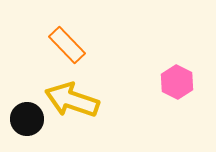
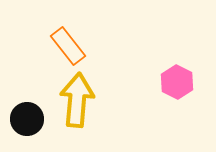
orange rectangle: moved 1 px right, 1 px down; rotated 6 degrees clockwise
yellow arrow: moved 5 px right; rotated 76 degrees clockwise
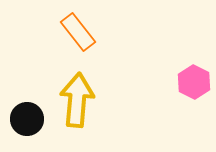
orange rectangle: moved 10 px right, 14 px up
pink hexagon: moved 17 px right
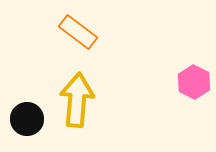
orange rectangle: rotated 15 degrees counterclockwise
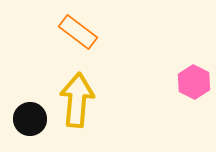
black circle: moved 3 px right
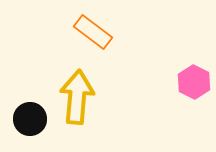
orange rectangle: moved 15 px right
yellow arrow: moved 3 px up
